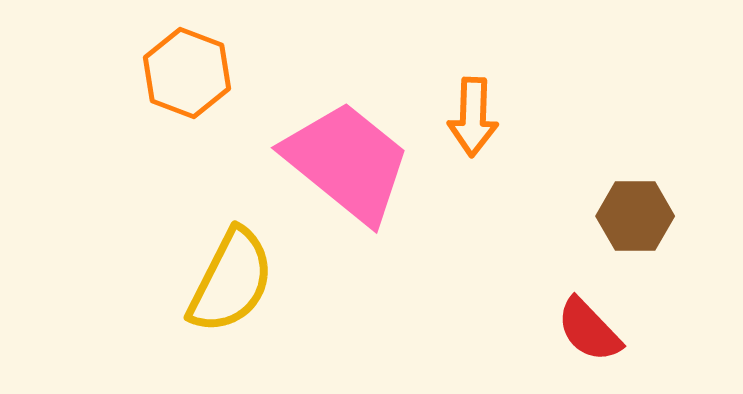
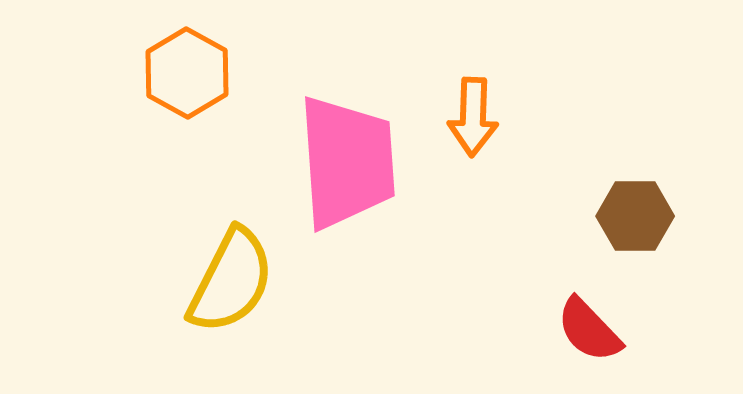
orange hexagon: rotated 8 degrees clockwise
pink trapezoid: rotated 47 degrees clockwise
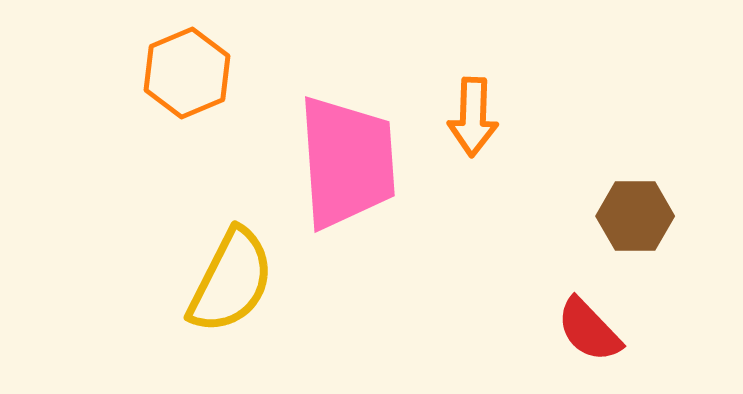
orange hexagon: rotated 8 degrees clockwise
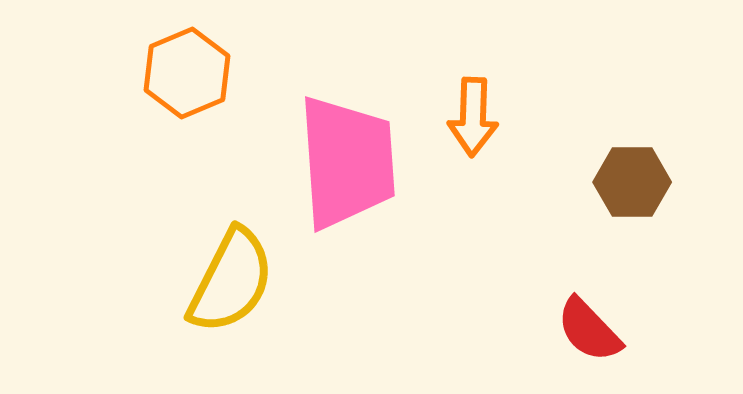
brown hexagon: moved 3 px left, 34 px up
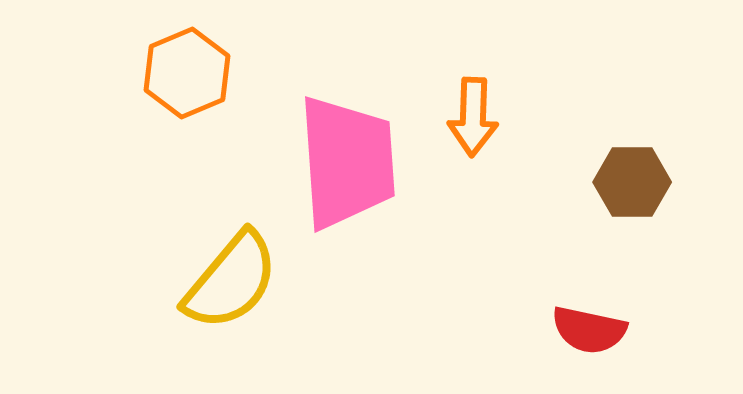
yellow semicircle: rotated 13 degrees clockwise
red semicircle: rotated 34 degrees counterclockwise
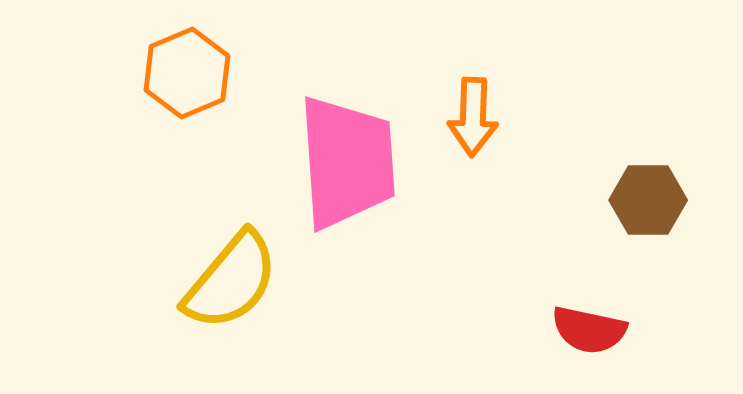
brown hexagon: moved 16 px right, 18 px down
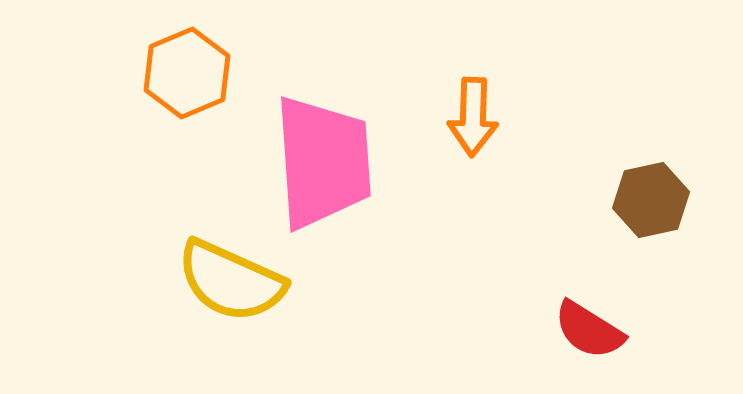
pink trapezoid: moved 24 px left
brown hexagon: moved 3 px right; rotated 12 degrees counterclockwise
yellow semicircle: rotated 74 degrees clockwise
red semicircle: rotated 20 degrees clockwise
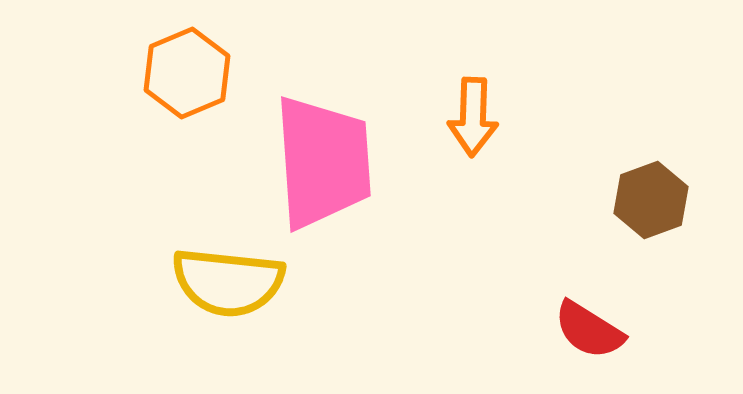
brown hexagon: rotated 8 degrees counterclockwise
yellow semicircle: moved 3 px left, 1 px down; rotated 18 degrees counterclockwise
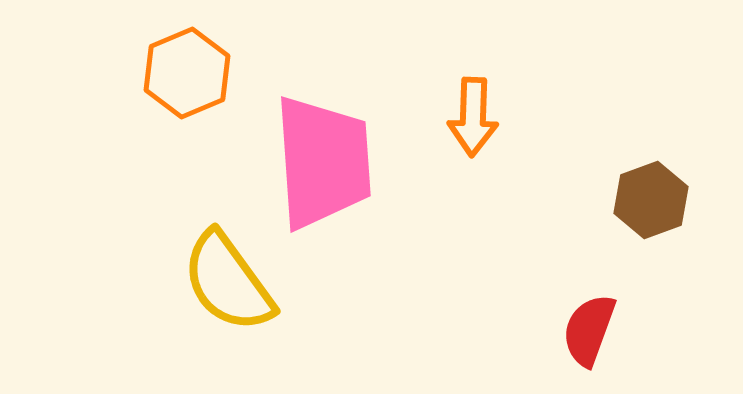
yellow semicircle: rotated 48 degrees clockwise
red semicircle: rotated 78 degrees clockwise
